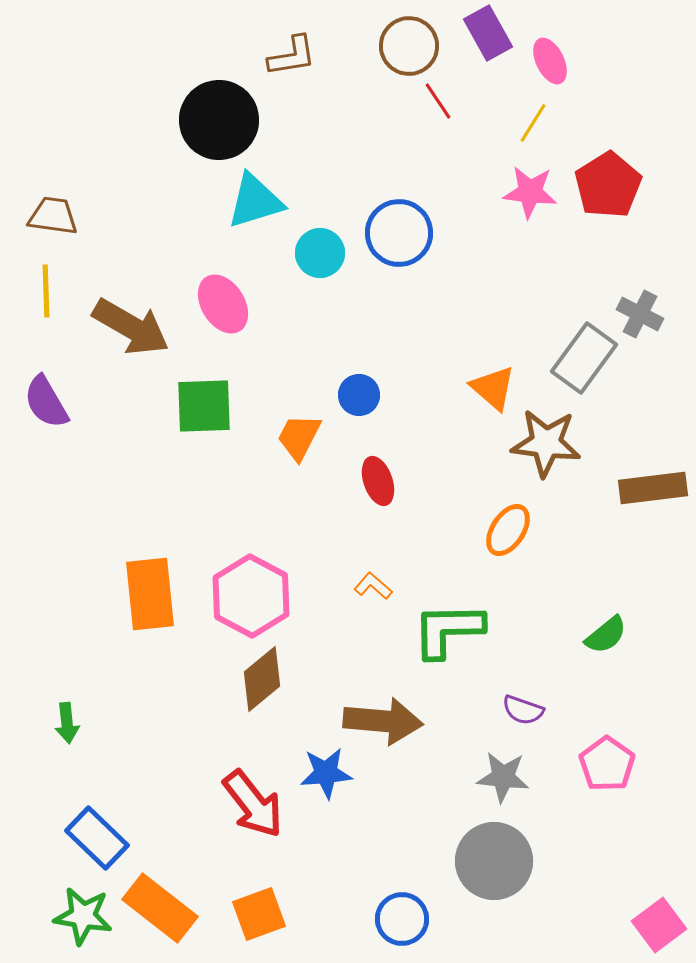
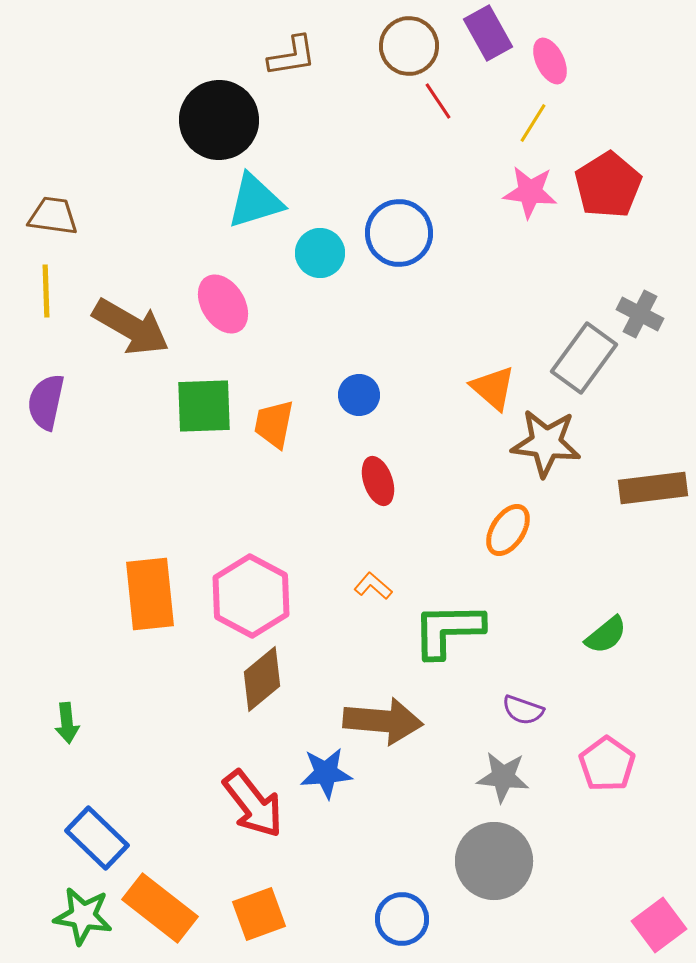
purple semicircle at (46, 402): rotated 42 degrees clockwise
orange trapezoid at (299, 437): moved 25 px left, 13 px up; rotated 16 degrees counterclockwise
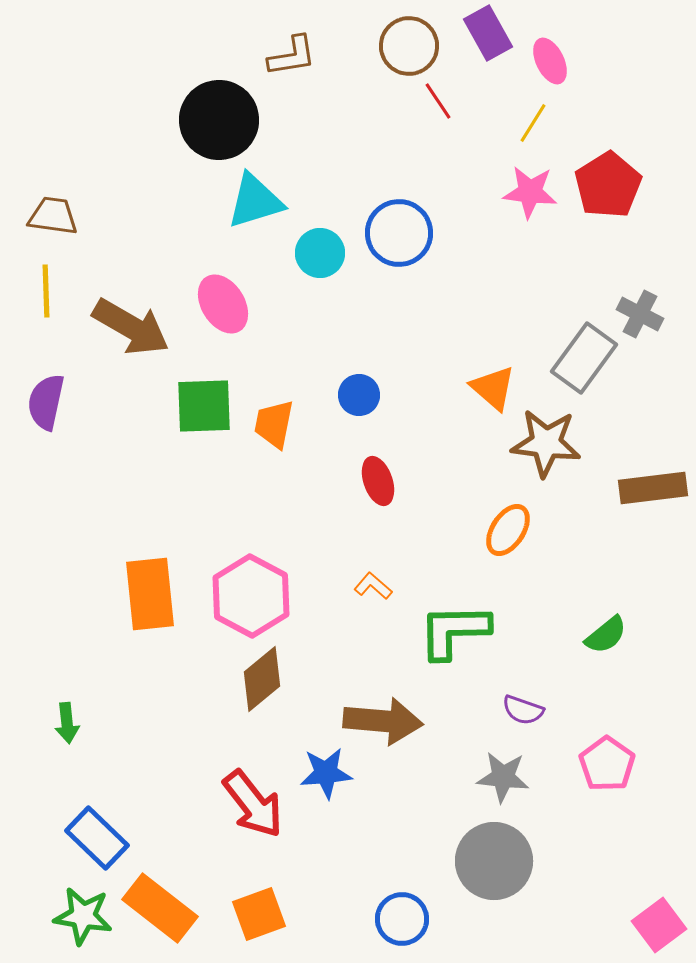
green L-shape at (448, 630): moved 6 px right, 1 px down
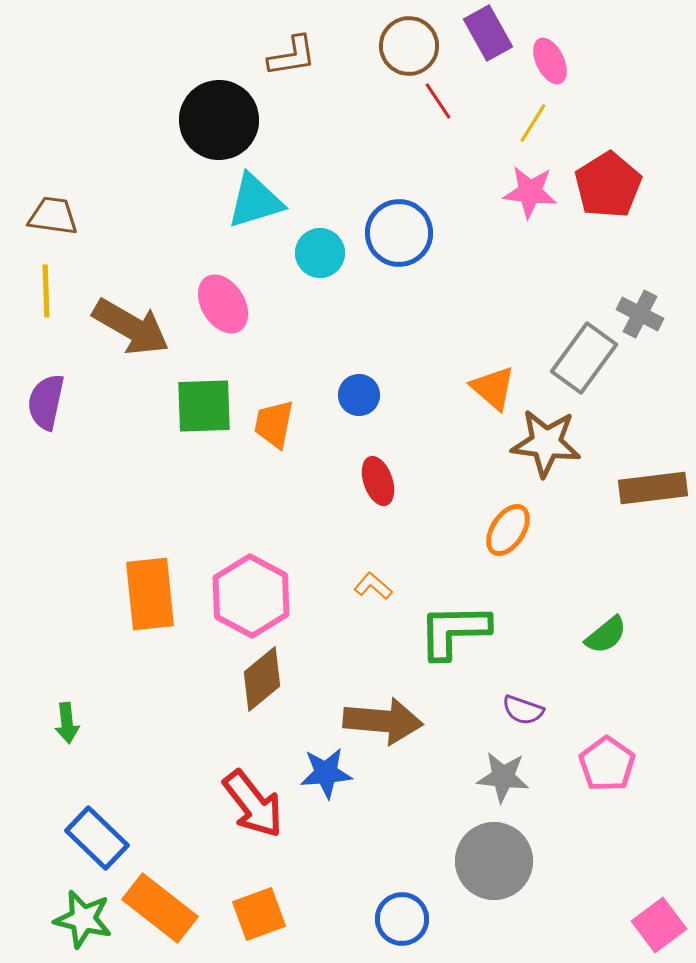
green star at (83, 916): moved 3 px down; rotated 4 degrees clockwise
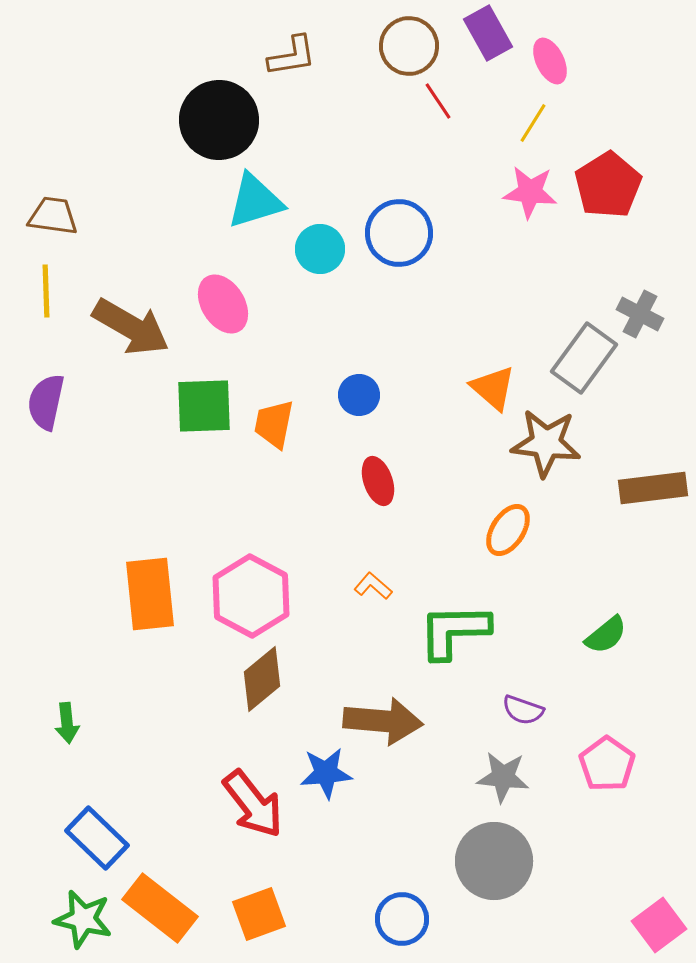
cyan circle at (320, 253): moved 4 px up
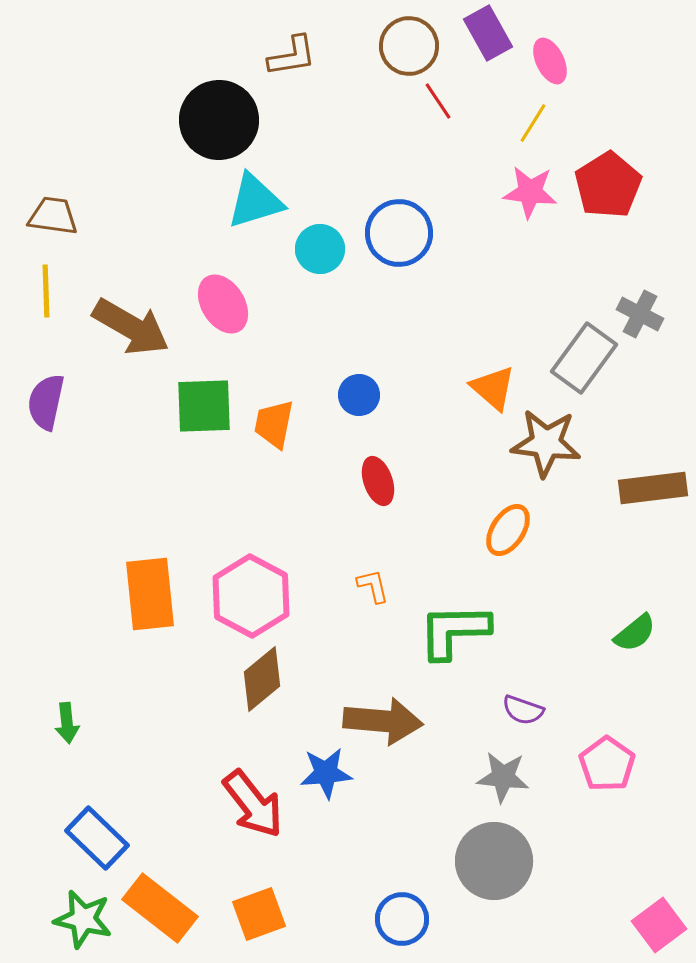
orange L-shape at (373, 586): rotated 36 degrees clockwise
green semicircle at (606, 635): moved 29 px right, 2 px up
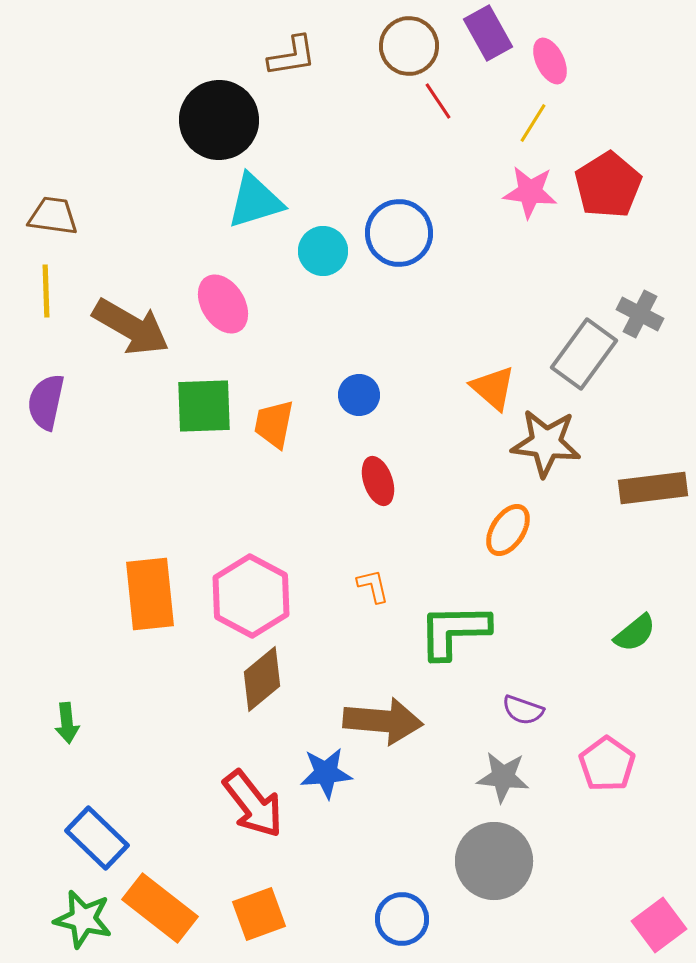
cyan circle at (320, 249): moved 3 px right, 2 px down
gray rectangle at (584, 358): moved 4 px up
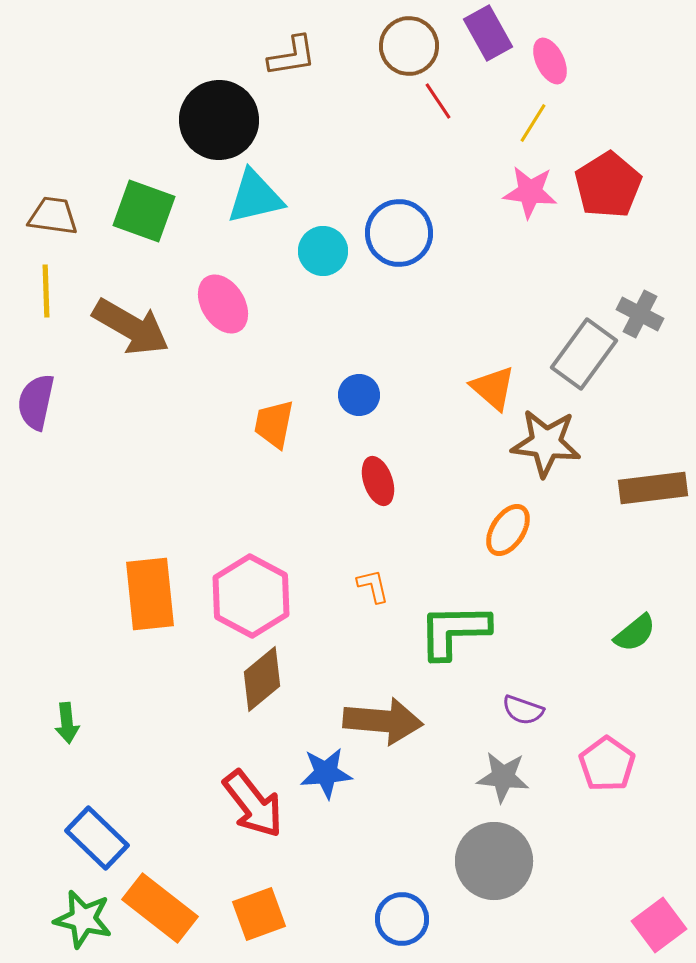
cyan triangle at (255, 201): moved 4 px up; rotated 4 degrees clockwise
purple semicircle at (46, 402): moved 10 px left
green square at (204, 406): moved 60 px left, 195 px up; rotated 22 degrees clockwise
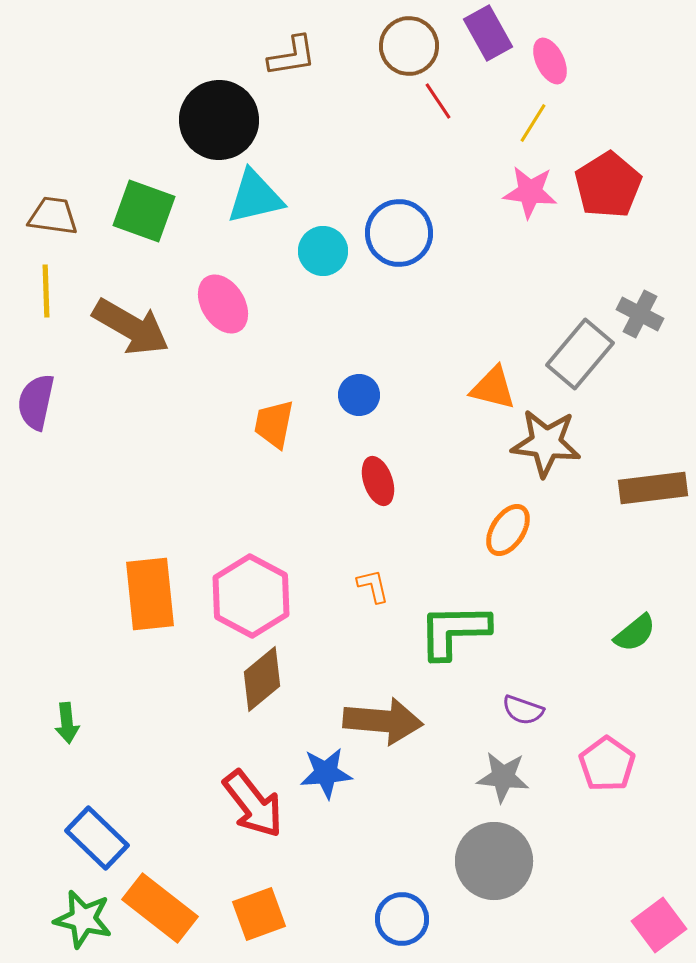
gray rectangle at (584, 354): moved 4 px left; rotated 4 degrees clockwise
orange triangle at (493, 388): rotated 27 degrees counterclockwise
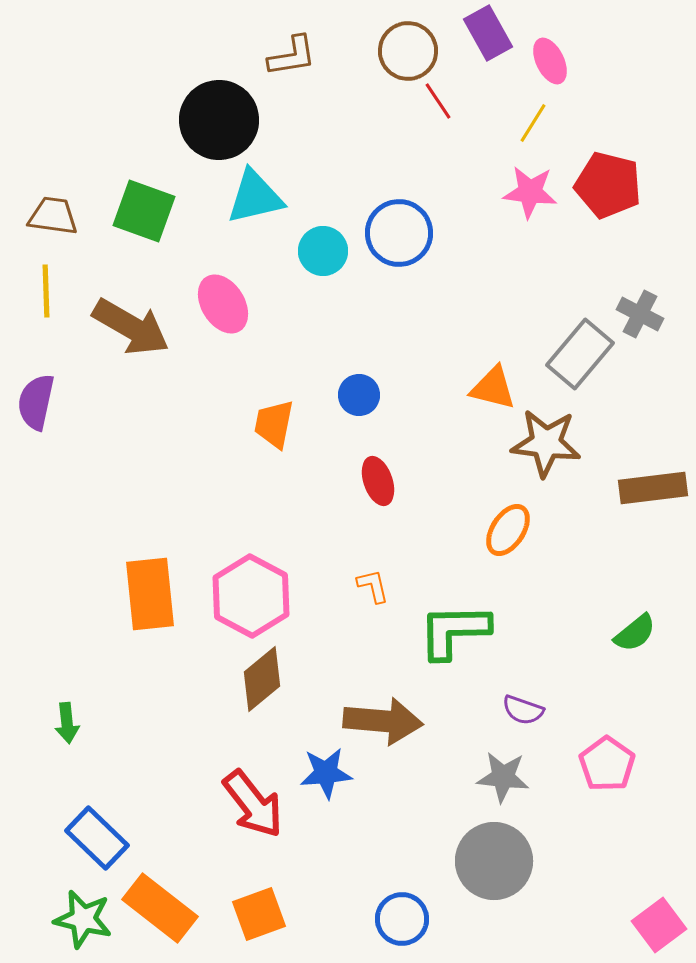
brown circle at (409, 46): moved 1 px left, 5 px down
red pentagon at (608, 185): rotated 26 degrees counterclockwise
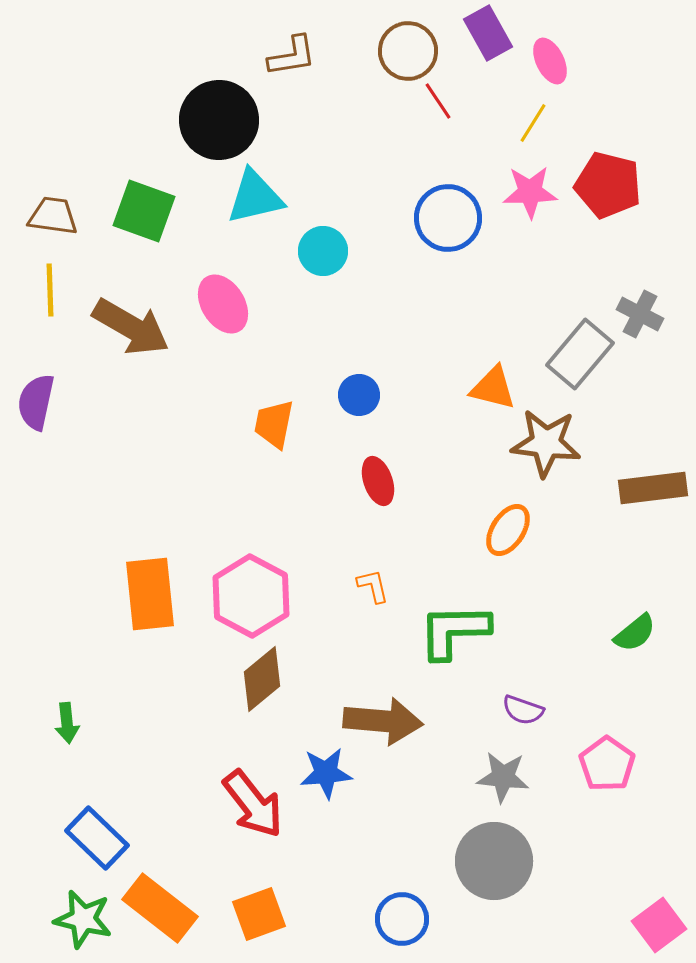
pink star at (530, 192): rotated 8 degrees counterclockwise
blue circle at (399, 233): moved 49 px right, 15 px up
yellow line at (46, 291): moved 4 px right, 1 px up
